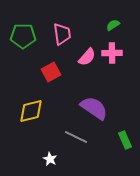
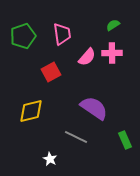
green pentagon: rotated 20 degrees counterclockwise
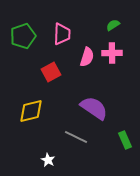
pink trapezoid: rotated 10 degrees clockwise
pink semicircle: rotated 24 degrees counterclockwise
white star: moved 2 px left, 1 px down
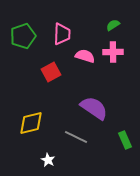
pink cross: moved 1 px right, 1 px up
pink semicircle: moved 2 px left, 1 px up; rotated 90 degrees counterclockwise
yellow diamond: moved 12 px down
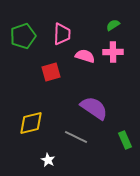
red square: rotated 12 degrees clockwise
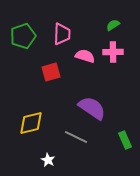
purple semicircle: moved 2 px left
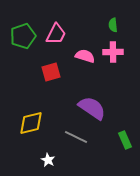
green semicircle: rotated 64 degrees counterclockwise
pink trapezoid: moved 6 px left; rotated 25 degrees clockwise
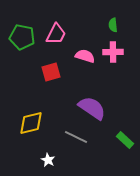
green pentagon: moved 1 px left, 1 px down; rotated 30 degrees clockwise
green rectangle: rotated 24 degrees counterclockwise
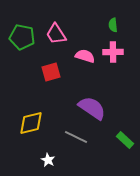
pink trapezoid: rotated 120 degrees clockwise
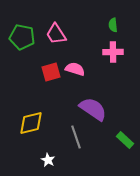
pink semicircle: moved 10 px left, 13 px down
purple semicircle: moved 1 px right, 1 px down
gray line: rotated 45 degrees clockwise
